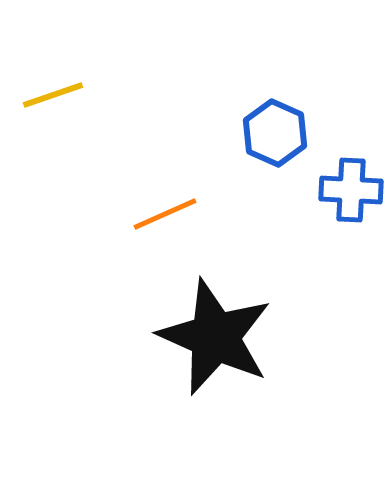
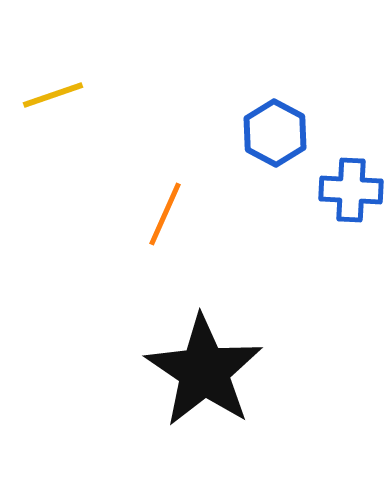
blue hexagon: rotated 4 degrees clockwise
orange line: rotated 42 degrees counterclockwise
black star: moved 11 px left, 34 px down; rotated 10 degrees clockwise
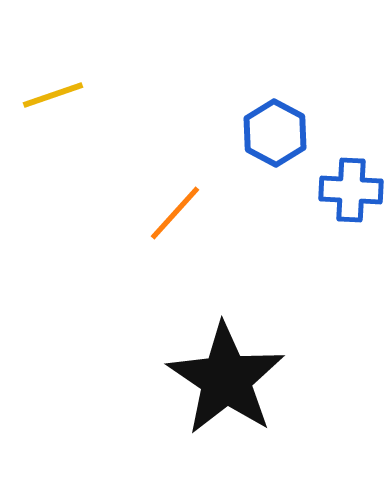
orange line: moved 10 px right, 1 px up; rotated 18 degrees clockwise
black star: moved 22 px right, 8 px down
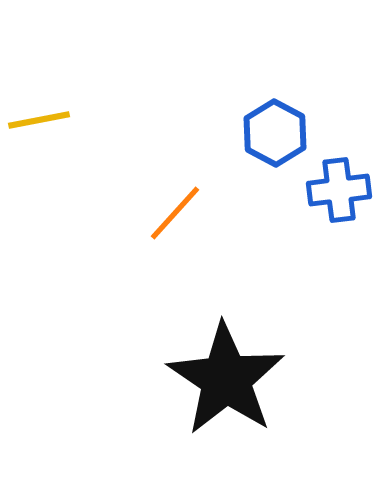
yellow line: moved 14 px left, 25 px down; rotated 8 degrees clockwise
blue cross: moved 12 px left; rotated 10 degrees counterclockwise
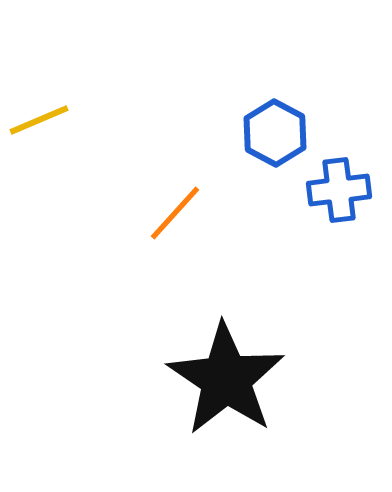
yellow line: rotated 12 degrees counterclockwise
